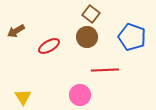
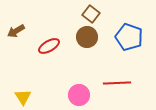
blue pentagon: moved 3 px left
red line: moved 12 px right, 13 px down
pink circle: moved 1 px left
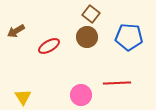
blue pentagon: rotated 16 degrees counterclockwise
pink circle: moved 2 px right
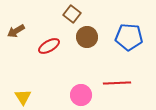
brown square: moved 19 px left
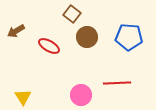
red ellipse: rotated 60 degrees clockwise
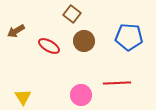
brown circle: moved 3 px left, 4 px down
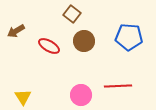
red line: moved 1 px right, 3 px down
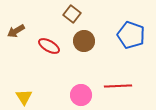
blue pentagon: moved 2 px right, 2 px up; rotated 16 degrees clockwise
yellow triangle: moved 1 px right
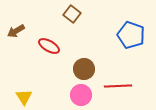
brown circle: moved 28 px down
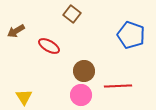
brown circle: moved 2 px down
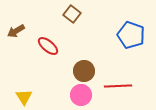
red ellipse: moved 1 px left; rotated 10 degrees clockwise
